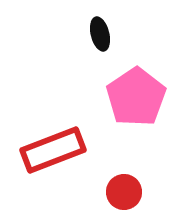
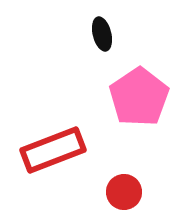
black ellipse: moved 2 px right
pink pentagon: moved 3 px right
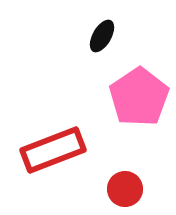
black ellipse: moved 2 px down; rotated 44 degrees clockwise
red circle: moved 1 px right, 3 px up
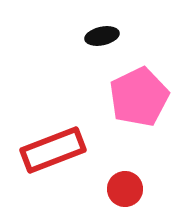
black ellipse: rotated 48 degrees clockwise
pink pentagon: rotated 8 degrees clockwise
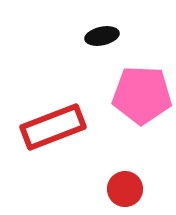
pink pentagon: moved 3 px right, 2 px up; rotated 28 degrees clockwise
red rectangle: moved 23 px up
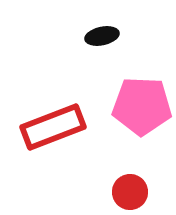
pink pentagon: moved 11 px down
red circle: moved 5 px right, 3 px down
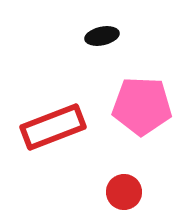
red circle: moved 6 px left
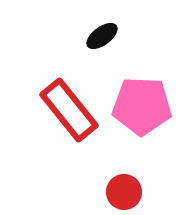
black ellipse: rotated 24 degrees counterclockwise
red rectangle: moved 16 px right, 17 px up; rotated 72 degrees clockwise
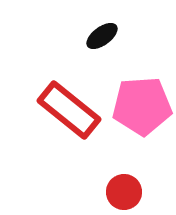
pink pentagon: rotated 6 degrees counterclockwise
red rectangle: rotated 12 degrees counterclockwise
